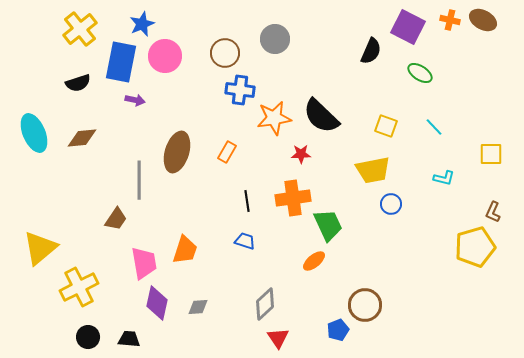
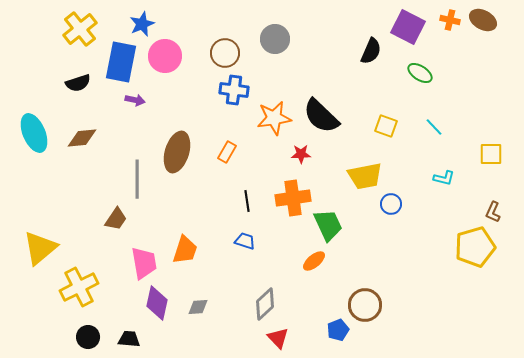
blue cross at (240, 90): moved 6 px left
yellow trapezoid at (373, 170): moved 8 px left, 6 px down
gray line at (139, 180): moved 2 px left, 1 px up
red triangle at (278, 338): rotated 10 degrees counterclockwise
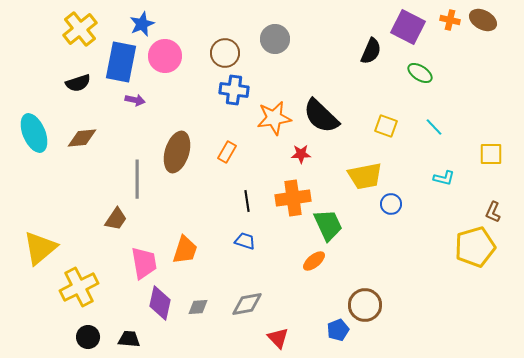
purple diamond at (157, 303): moved 3 px right
gray diamond at (265, 304): moved 18 px left; rotated 32 degrees clockwise
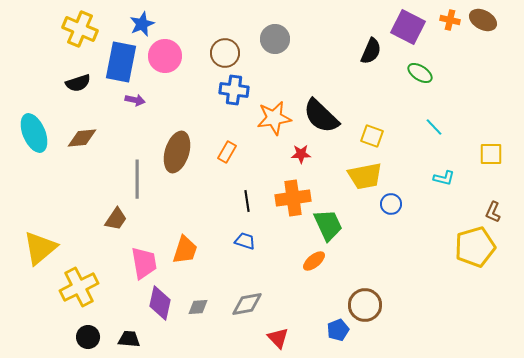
yellow cross at (80, 29): rotated 28 degrees counterclockwise
yellow square at (386, 126): moved 14 px left, 10 px down
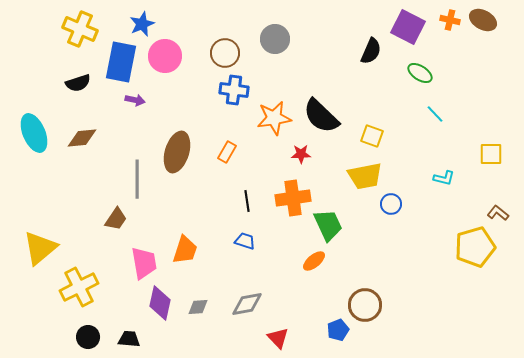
cyan line at (434, 127): moved 1 px right, 13 px up
brown L-shape at (493, 212): moved 5 px right, 1 px down; rotated 105 degrees clockwise
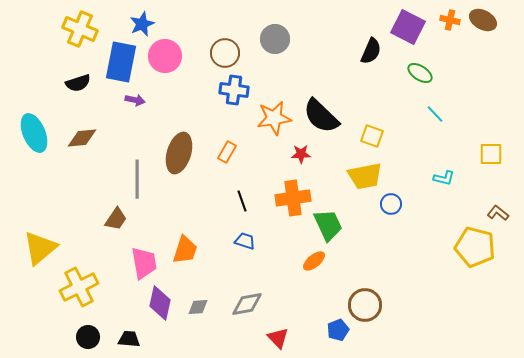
brown ellipse at (177, 152): moved 2 px right, 1 px down
black line at (247, 201): moved 5 px left; rotated 10 degrees counterclockwise
yellow pentagon at (475, 247): rotated 30 degrees clockwise
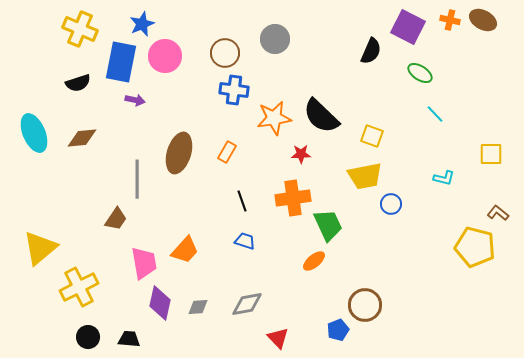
orange trapezoid at (185, 250): rotated 24 degrees clockwise
